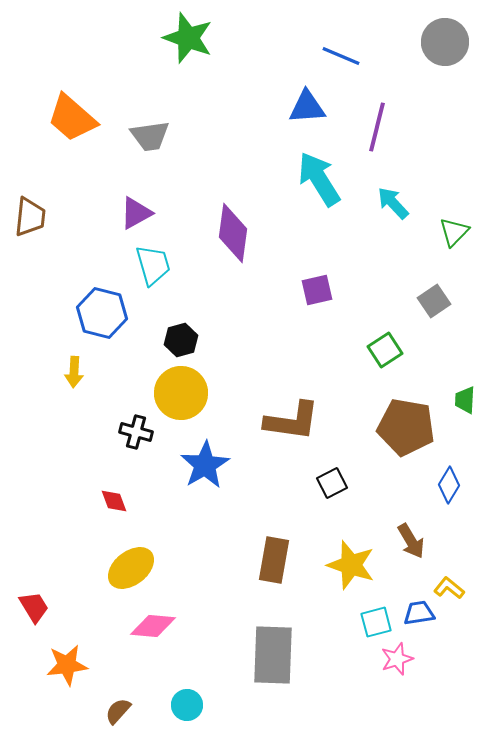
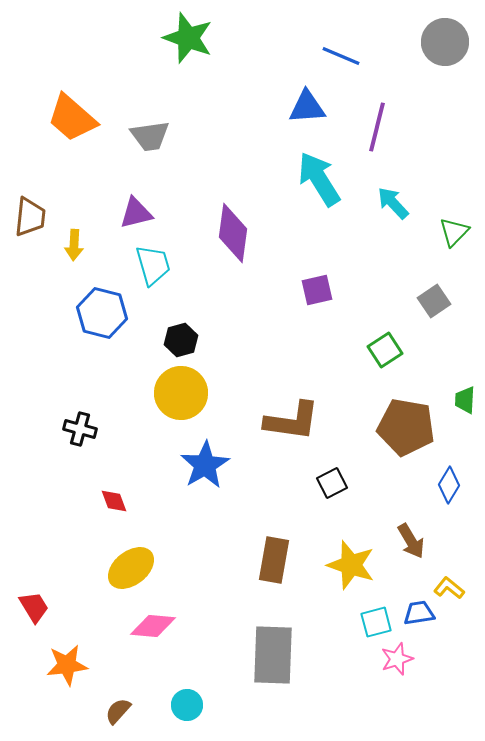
purple triangle at (136, 213): rotated 15 degrees clockwise
yellow arrow at (74, 372): moved 127 px up
black cross at (136, 432): moved 56 px left, 3 px up
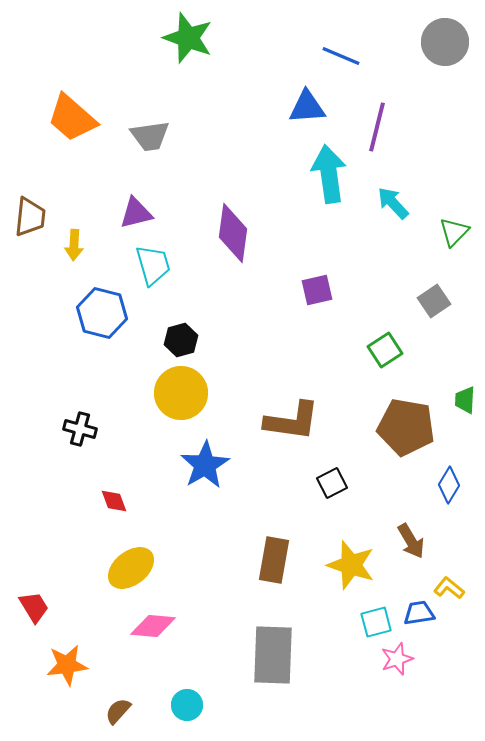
cyan arrow at (319, 179): moved 10 px right, 5 px up; rotated 24 degrees clockwise
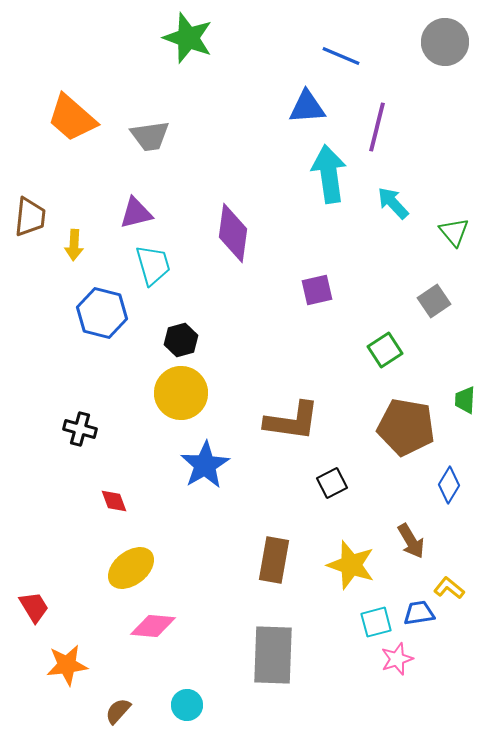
green triangle at (454, 232): rotated 24 degrees counterclockwise
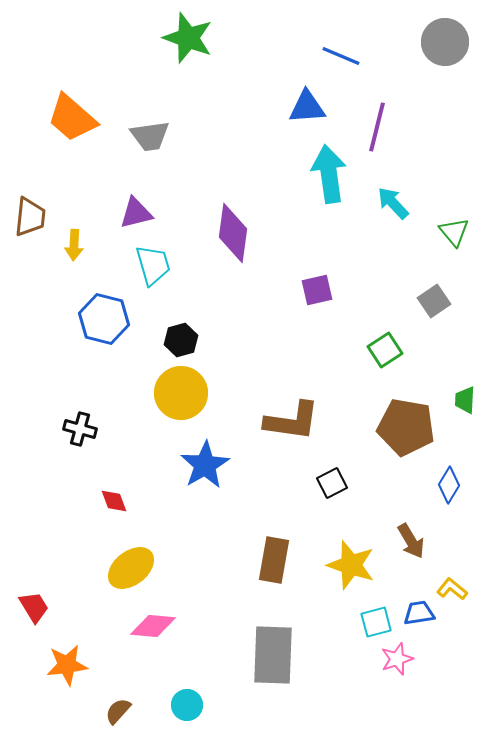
blue hexagon at (102, 313): moved 2 px right, 6 px down
yellow L-shape at (449, 588): moved 3 px right, 1 px down
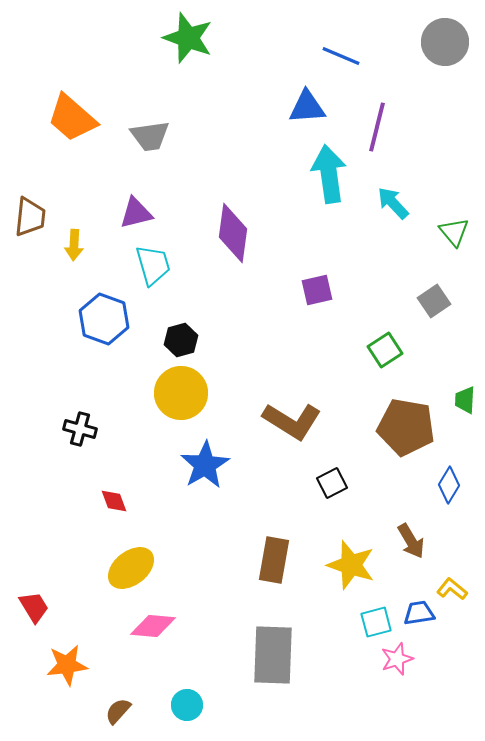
blue hexagon at (104, 319): rotated 6 degrees clockwise
brown L-shape at (292, 421): rotated 24 degrees clockwise
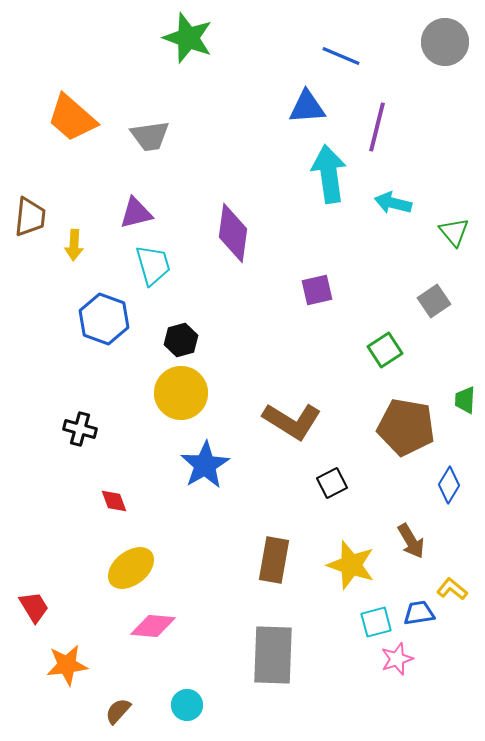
cyan arrow at (393, 203): rotated 33 degrees counterclockwise
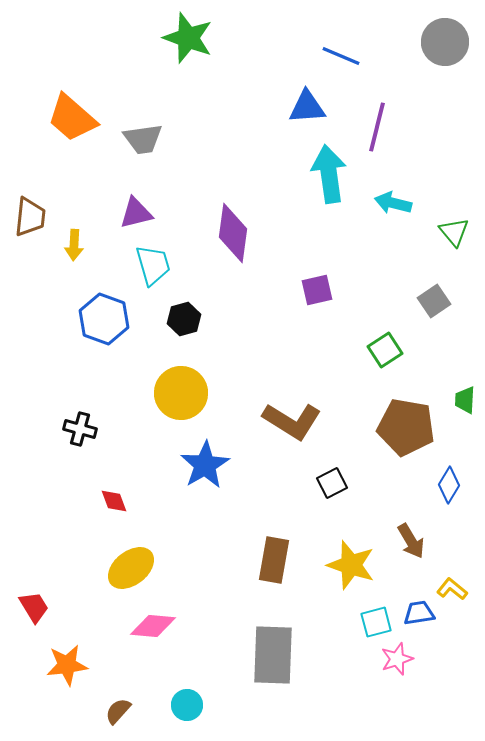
gray trapezoid at (150, 136): moved 7 px left, 3 px down
black hexagon at (181, 340): moved 3 px right, 21 px up
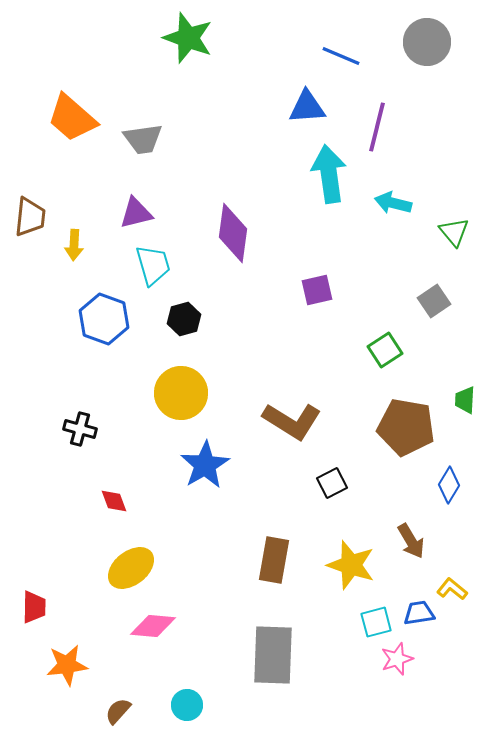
gray circle at (445, 42): moved 18 px left
red trapezoid at (34, 607): rotated 32 degrees clockwise
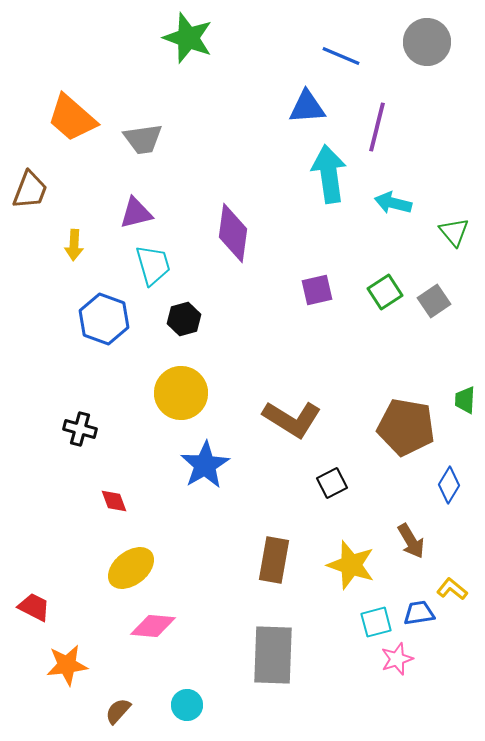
brown trapezoid at (30, 217): moved 27 px up; rotated 15 degrees clockwise
green square at (385, 350): moved 58 px up
brown L-shape at (292, 421): moved 2 px up
red trapezoid at (34, 607): rotated 64 degrees counterclockwise
